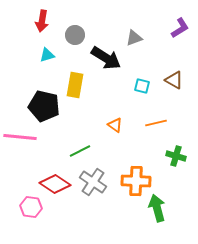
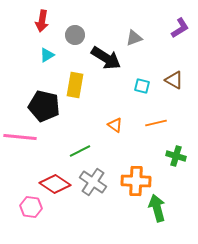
cyan triangle: rotated 14 degrees counterclockwise
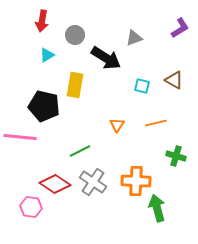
orange triangle: moved 2 px right; rotated 28 degrees clockwise
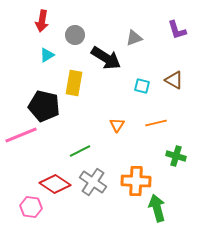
purple L-shape: moved 3 px left, 2 px down; rotated 105 degrees clockwise
yellow rectangle: moved 1 px left, 2 px up
pink line: moved 1 px right, 2 px up; rotated 28 degrees counterclockwise
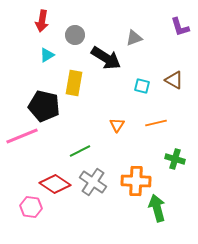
purple L-shape: moved 3 px right, 3 px up
pink line: moved 1 px right, 1 px down
green cross: moved 1 px left, 3 px down
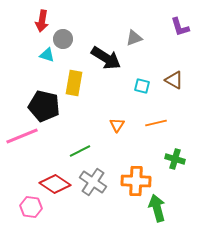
gray circle: moved 12 px left, 4 px down
cyan triangle: rotated 49 degrees clockwise
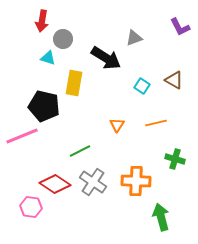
purple L-shape: rotated 10 degrees counterclockwise
cyan triangle: moved 1 px right, 3 px down
cyan square: rotated 21 degrees clockwise
green arrow: moved 4 px right, 9 px down
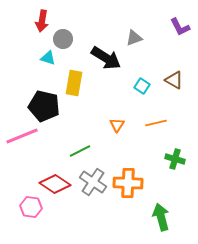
orange cross: moved 8 px left, 2 px down
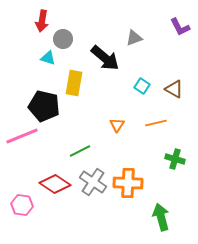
black arrow: moved 1 px left; rotated 8 degrees clockwise
brown triangle: moved 9 px down
pink hexagon: moved 9 px left, 2 px up
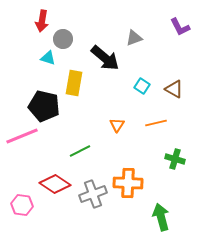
gray cross: moved 12 px down; rotated 36 degrees clockwise
